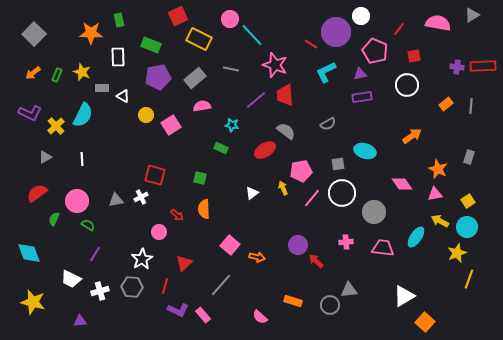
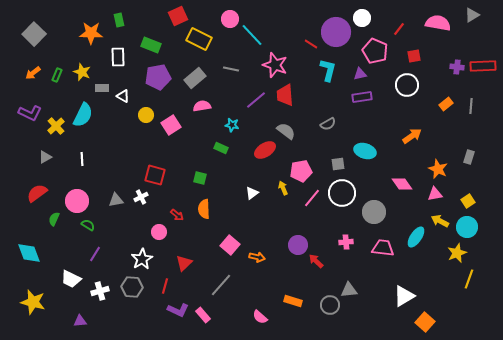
white circle at (361, 16): moved 1 px right, 2 px down
cyan L-shape at (326, 72): moved 2 px right, 2 px up; rotated 130 degrees clockwise
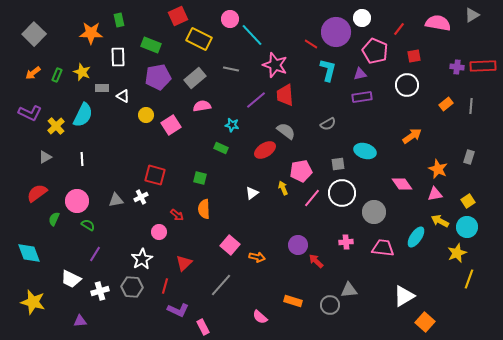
pink rectangle at (203, 315): moved 12 px down; rotated 14 degrees clockwise
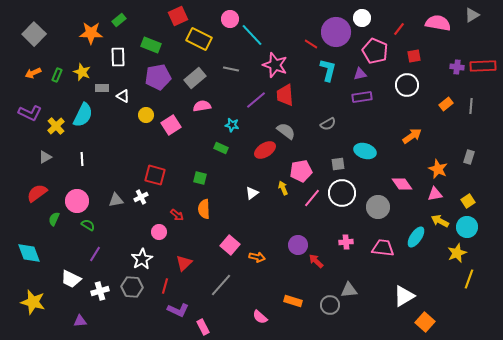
green rectangle at (119, 20): rotated 64 degrees clockwise
orange arrow at (33, 73): rotated 14 degrees clockwise
gray circle at (374, 212): moved 4 px right, 5 px up
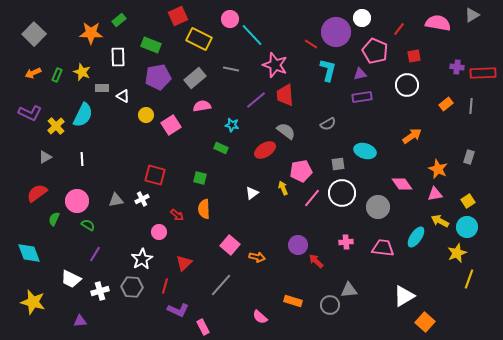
red rectangle at (483, 66): moved 7 px down
white cross at (141, 197): moved 1 px right, 2 px down
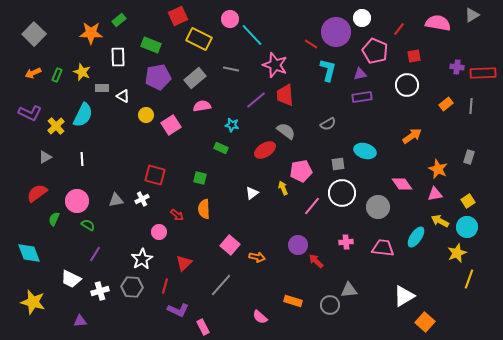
pink line at (312, 198): moved 8 px down
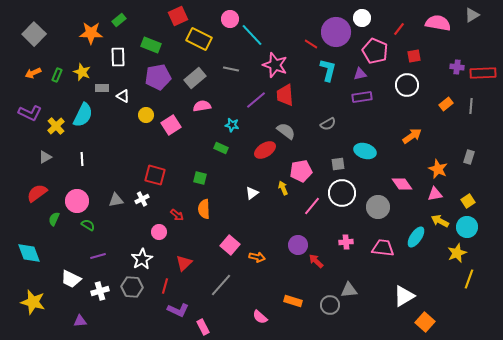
purple line at (95, 254): moved 3 px right, 2 px down; rotated 42 degrees clockwise
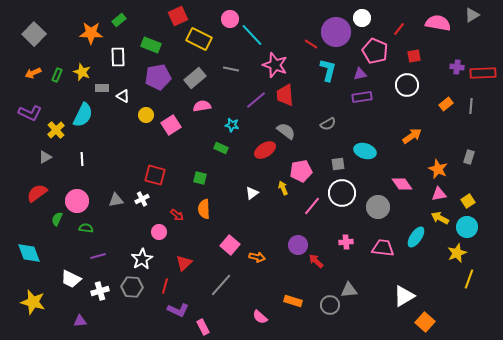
yellow cross at (56, 126): moved 4 px down
pink triangle at (435, 194): moved 4 px right
green semicircle at (54, 219): moved 3 px right
yellow arrow at (440, 221): moved 3 px up
green semicircle at (88, 225): moved 2 px left, 3 px down; rotated 24 degrees counterclockwise
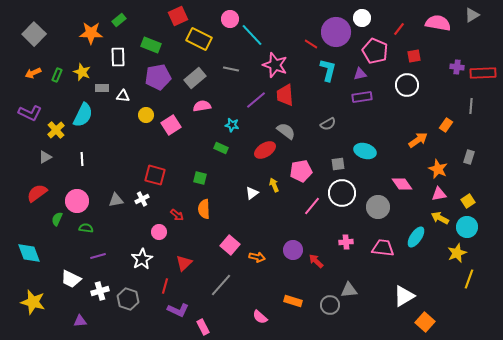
white triangle at (123, 96): rotated 24 degrees counterclockwise
orange rectangle at (446, 104): moved 21 px down; rotated 16 degrees counterclockwise
orange arrow at (412, 136): moved 6 px right, 4 px down
yellow arrow at (283, 188): moved 9 px left, 3 px up
purple circle at (298, 245): moved 5 px left, 5 px down
gray hexagon at (132, 287): moved 4 px left, 12 px down; rotated 15 degrees clockwise
